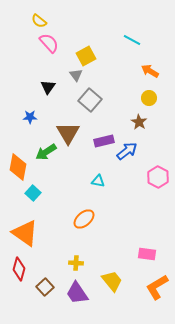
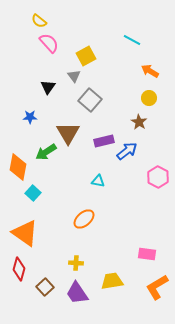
gray triangle: moved 2 px left, 1 px down
yellow trapezoid: rotated 60 degrees counterclockwise
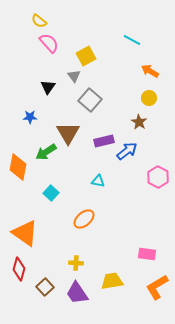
cyan square: moved 18 px right
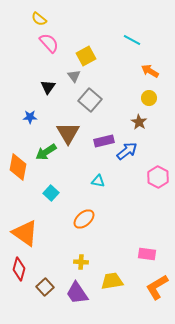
yellow semicircle: moved 2 px up
yellow cross: moved 5 px right, 1 px up
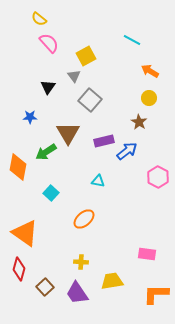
orange L-shape: moved 1 px left, 7 px down; rotated 32 degrees clockwise
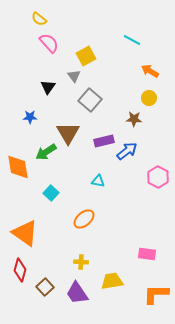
brown star: moved 5 px left, 3 px up; rotated 28 degrees counterclockwise
orange diamond: rotated 20 degrees counterclockwise
red diamond: moved 1 px right, 1 px down
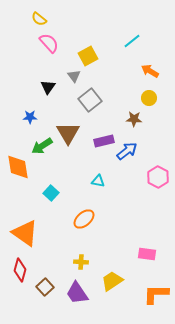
cyan line: moved 1 px down; rotated 66 degrees counterclockwise
yellow square: moved 2 px right
gray square: rotated 10 degrees clockwise
green arrow: moved 4 px left, 6 px up
yellow trapezoid: rotated 25 degrees counterclockwise
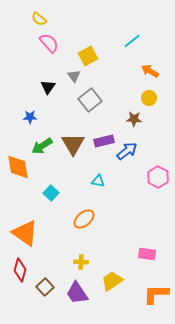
brown triangle: moved 5 px right, 11 px down
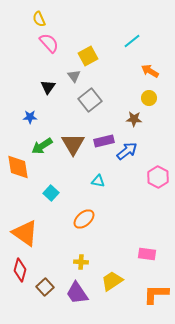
yellow semicircle: rotated 28 degrees clockwise
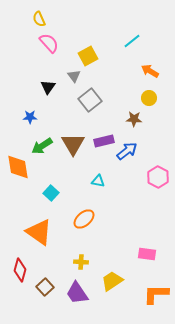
orange triangle: moved 14 px right, 1 px up
